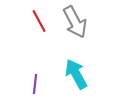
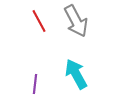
gray arrow: moved 1 px right, 1 px up
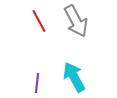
cyan arrow: moved 2 px left, 3 px down
purple line: moved 2 px right, 1 px up
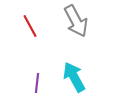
red line: moved 9 px left, 5 px down
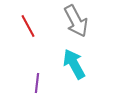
red line: moved 2 px left
cyan arrow: moved 13 px up
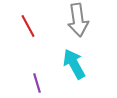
gray arrow: moved 2 px right, 1 px up; rotated 20 degrees clockwise
purple line: rotated 24 degrees counterclockwise
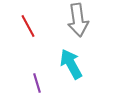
cyan arrow: moved 3 px left
